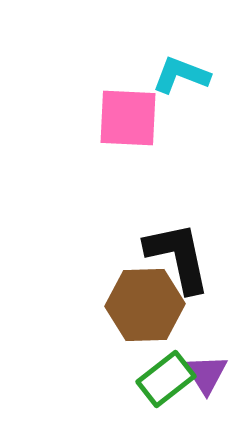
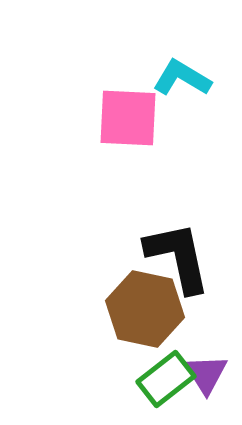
cyan L-shape: moved 1 px right, 3 px down; rotated 10 degrees clockwise
brown hexagon: moved 4 px down; rotated 14 degrees clockwise
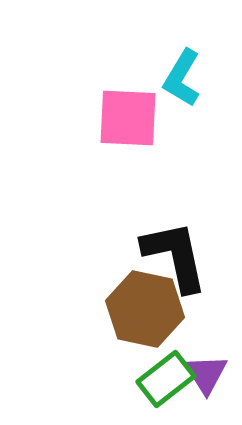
cyan L-shape: rotated 90 degrees counterclockwise
black L-shape: moved 3 px left, 1 px up
